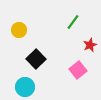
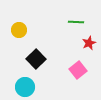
green line: moved 3 px right; rotated 56 degrees clockwise
red star: moved 1 px left, 2 px up
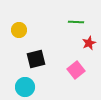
black square: rotated 30 degrees clockwise
pink square: moved 2 px left
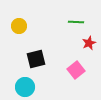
yellow circle: moved 4 px up
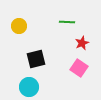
green line: moved 9 px left
red star: moved 7 px left
pink square: moved 3 px right, 2 px up; rotated 18 degrees counterclockwise
cyan circle: moved 4 px right
